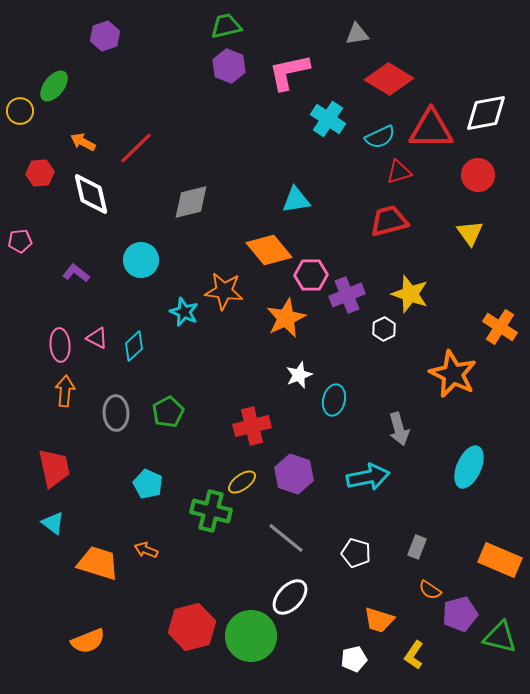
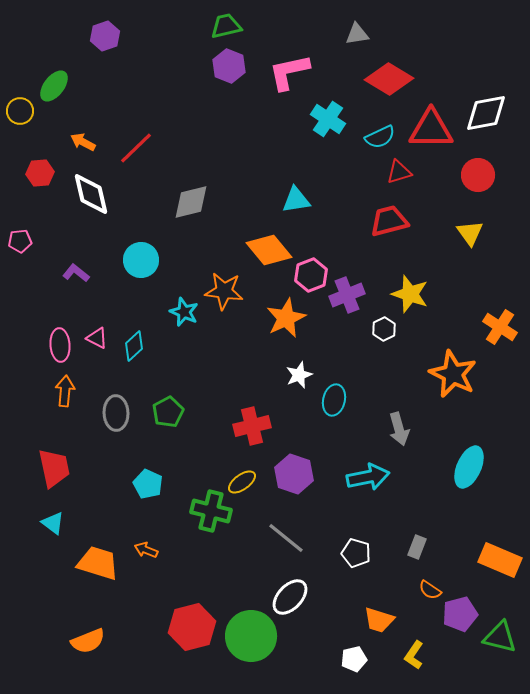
pink hexagon at (311, 275): rotated 20 degrees counterclockwise
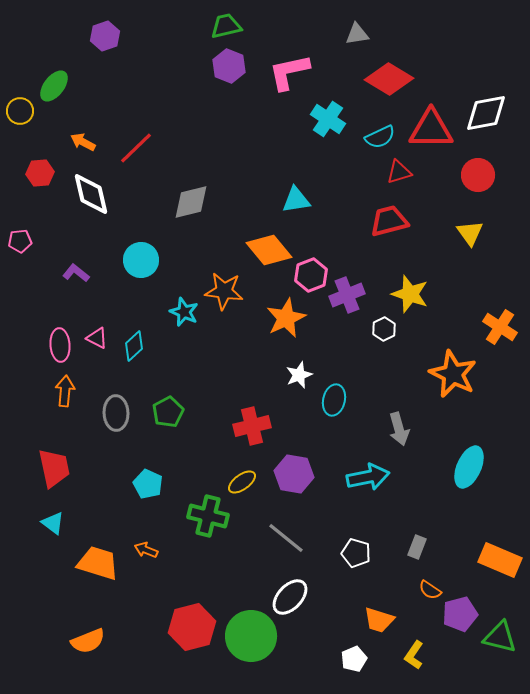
purple hexagon at (294, 474): rotated 9 degrees counterclockwise
green cross at (211, 511): moved 3 px left, 5 px down
white pentagon at (354, 659): rotated 10 degrees counterclockwise
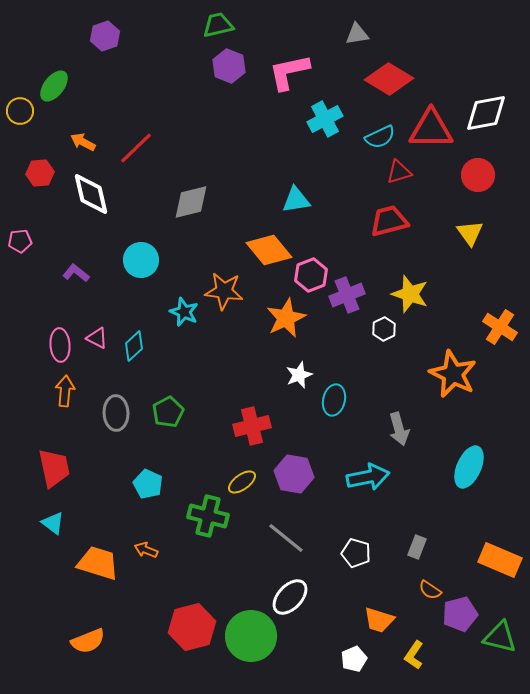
green trapezoid at (226, 26): moved 8 px left, 1 px up
cyan cross at (328, 119): moved 3 px left; rotated 28 degrees clockwise
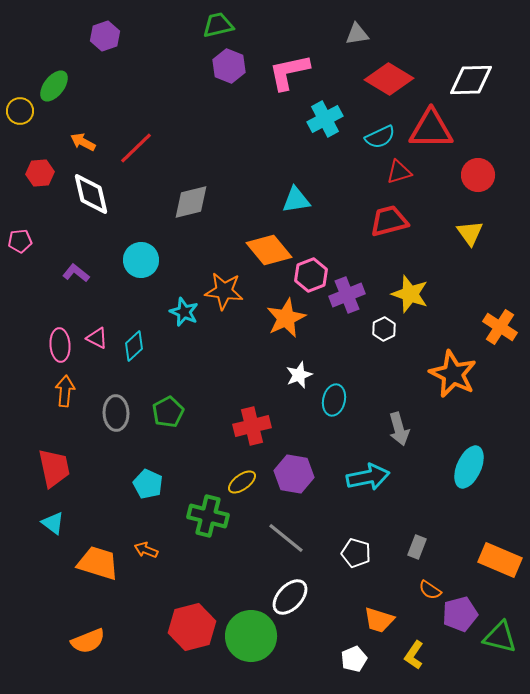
white diamond at (486, 113): moved 15 px left, 33 px up; rotated 9 degrees clockwise
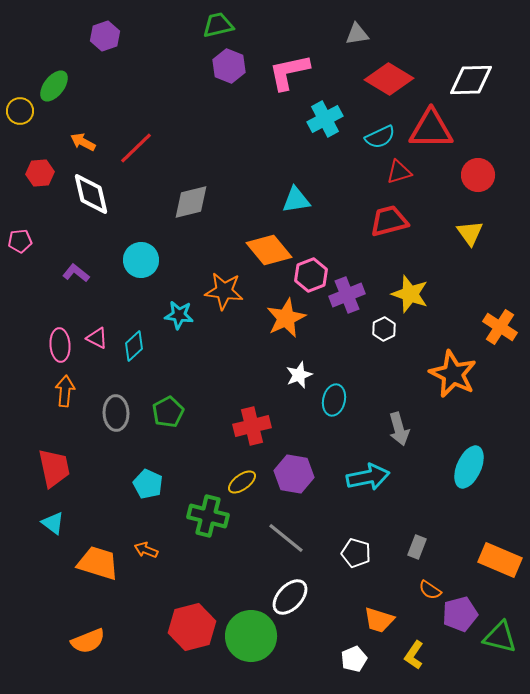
cyan star at (184, 312): moved 5 px left, 3 px down; rotated 16 degrees counterclockwise
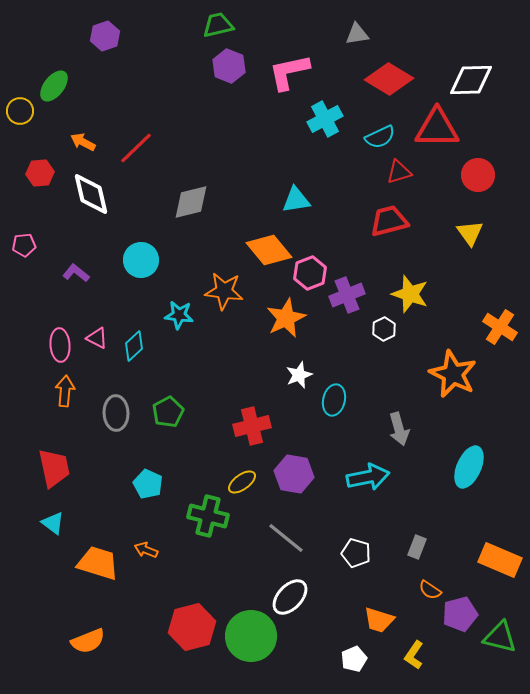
red triangle at (431, 129): moved 6 px right, 1 px up
pink pentagon at (20, 241): moved 4 px right, 4 px down
pink hexagon at (311, 275): moved 1 px left, 2 px up
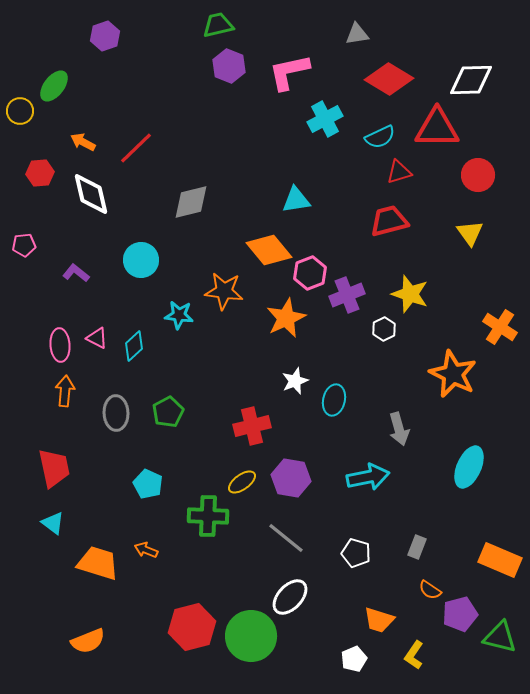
white star at (299, 375): moved 4 px left, 6 px down
purple hexagon at (294, 474): moved 3 px left, 4 px down
green cross at (208, 516): rotated 12 degrees counterclockwise
